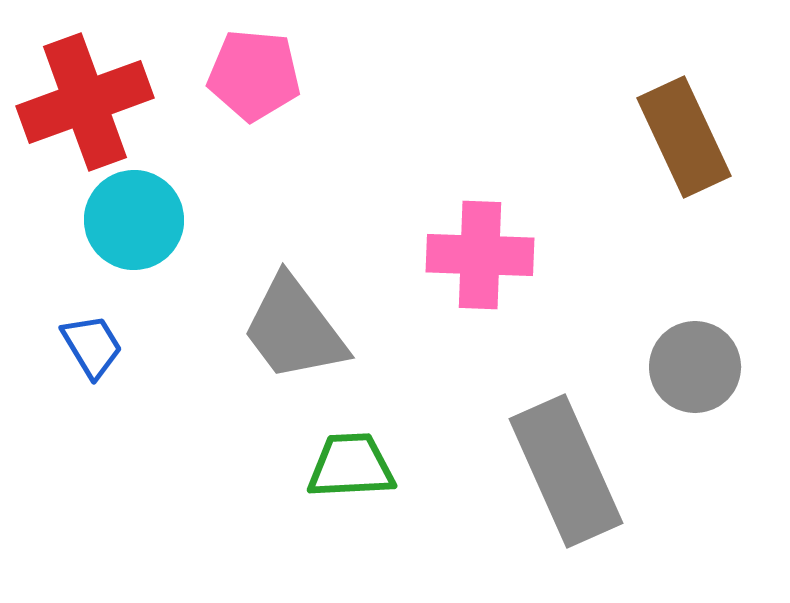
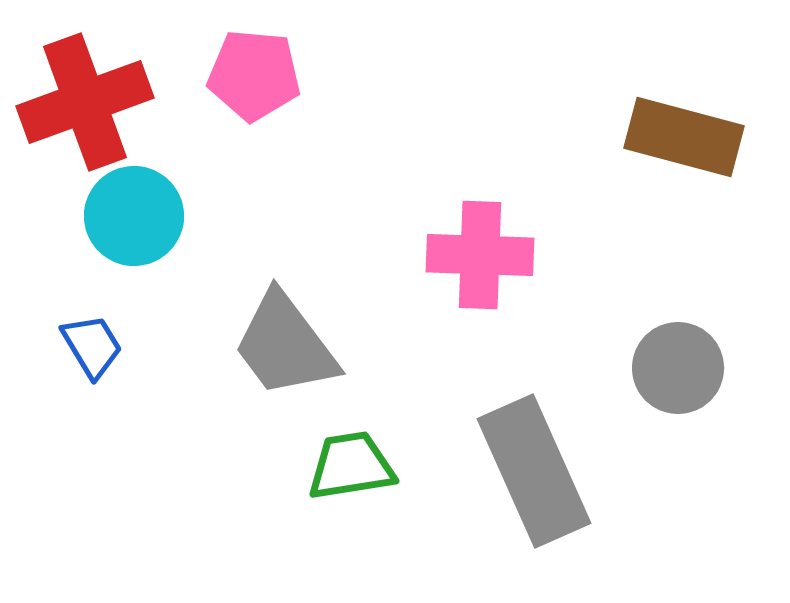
brown rectangle: rotated 50 degrees counterclockwise
cyan circle: moved 4 px up
gray trapezoid: moved 9 px left, 16 px down
gray circle: moved 17 px left, 1 px down
green trapezoid: rotated 6 degrees counterclockwise
gray rectangle: moved 32 px left
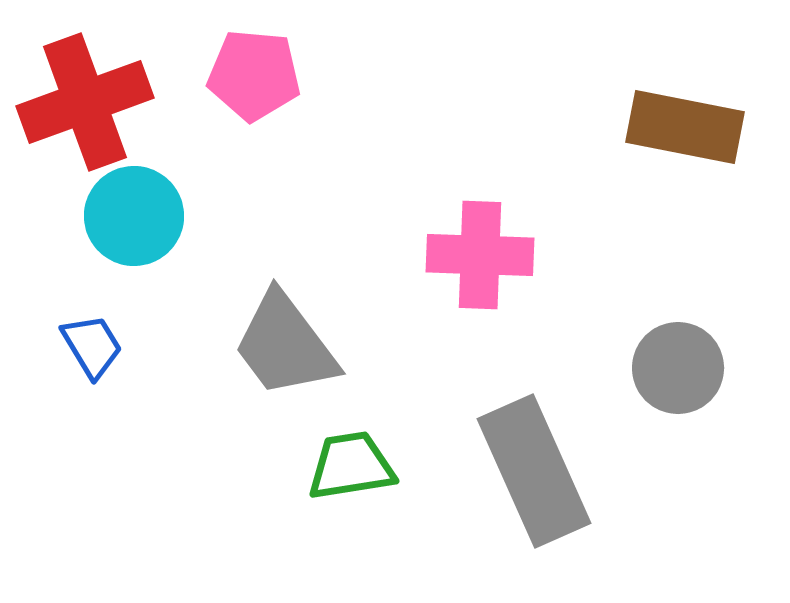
brown rectangle: moved 1 px right, 10 px up; rotated 4 degrees counterclockwise
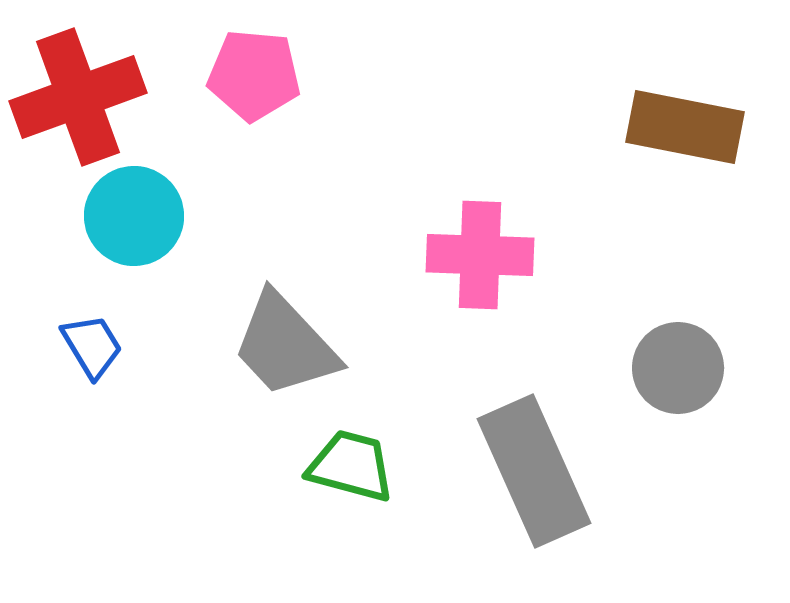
red cross: moved 7 px left, 5 px up
gray trapezoid: rotated 6 degrees counterclockwise
green trapezoid: rotated 24 degrees clockwise
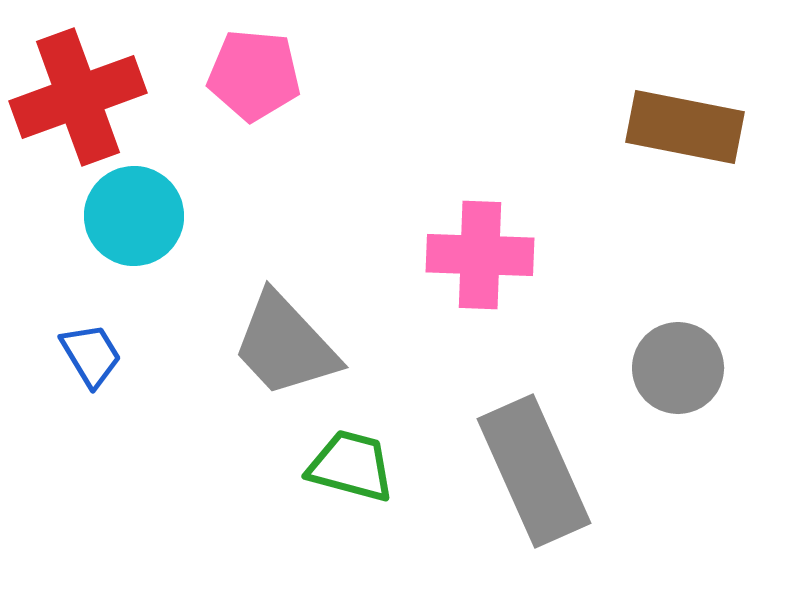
blue trapezoid: moved 1 px left, 9 px down
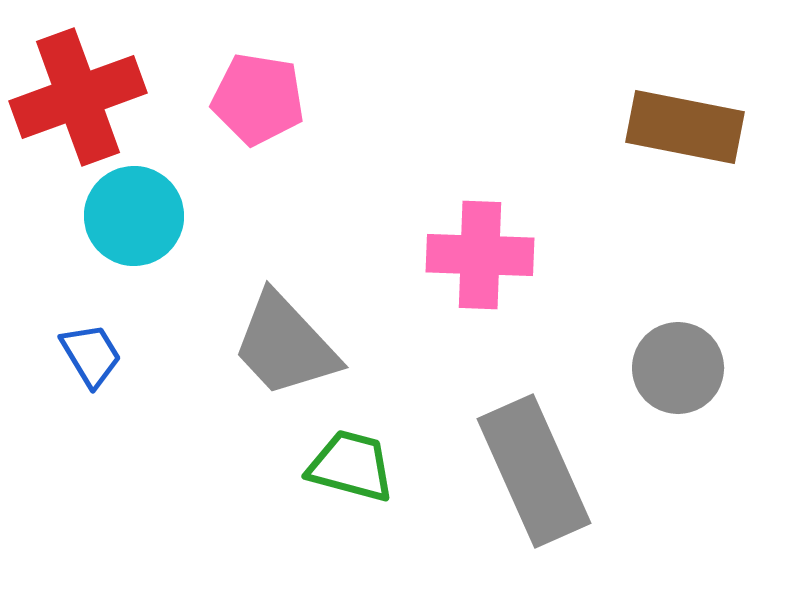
pink pentagon: moved 4 px right, 24 px down; rotated 4 degrees clockwise
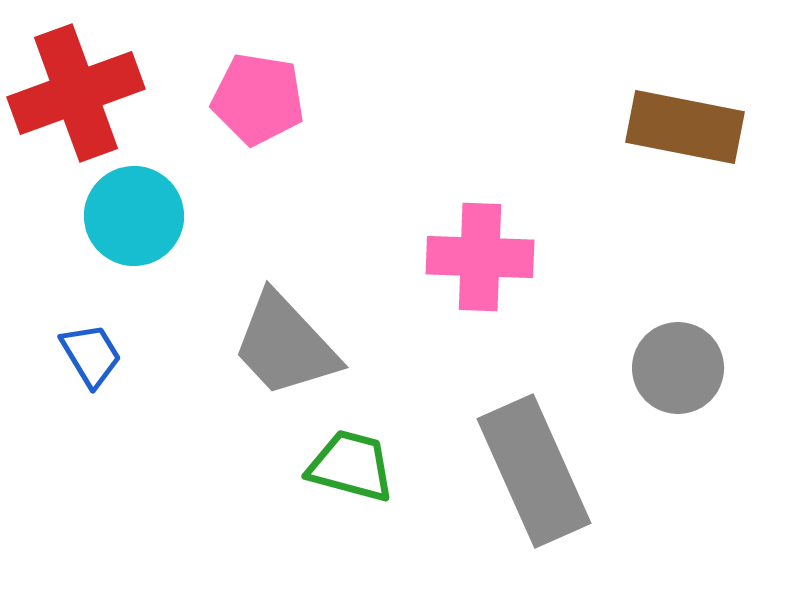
red cross: moved 2 px left, 4 px up
pink cross: moved 2 px down
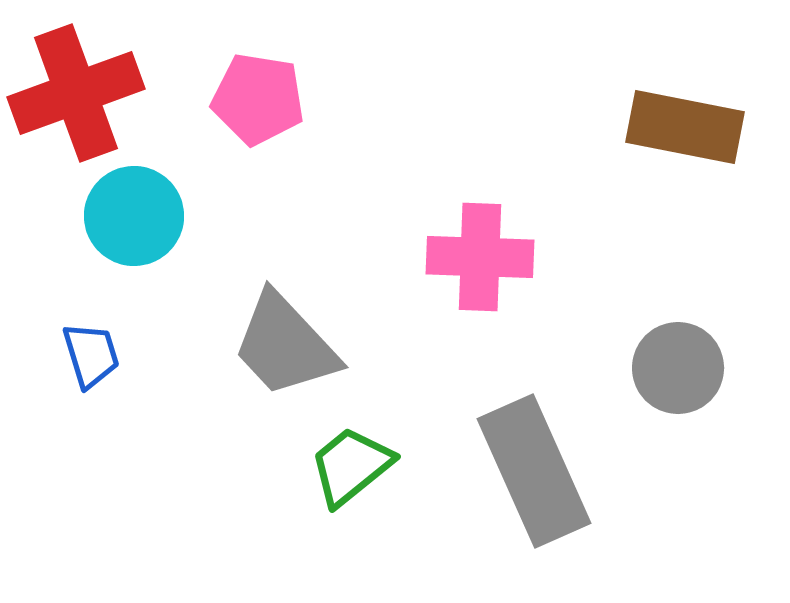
blue trapezoid: rotated 14 degrees clockwise
green trapezoid: rotated 54 degrees counterclockwise
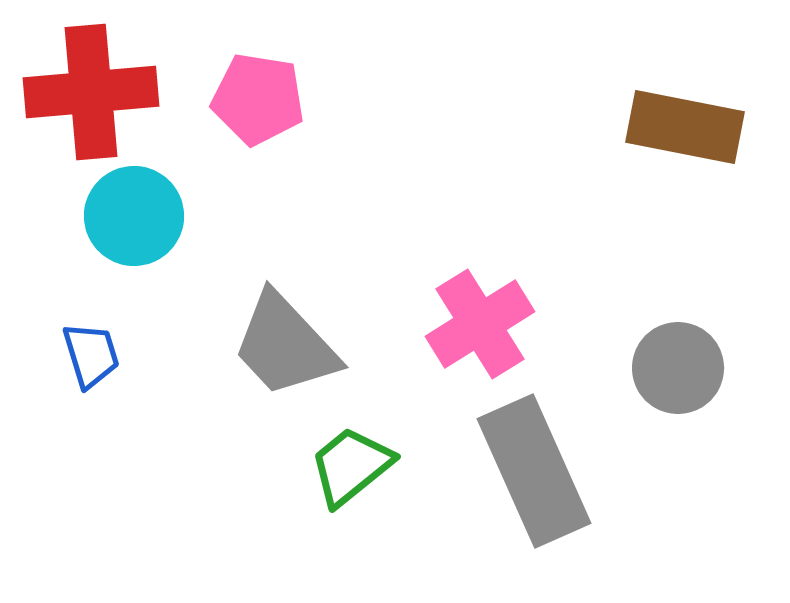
red cross: moved 15 px right, 1 px up; rotated 15 degrees clockwise
pink cross: moved 67 px down; rotated 34 degrees counterclockwise
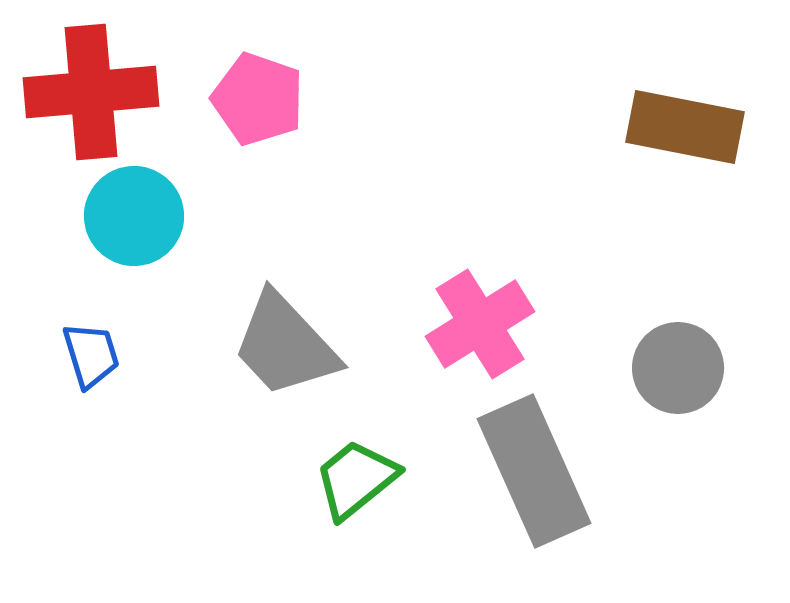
pink pentagon: rotated 10 degrees clockwise
green trapezoid: moved 5 px right, 13 px down
